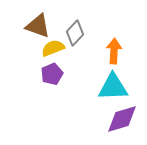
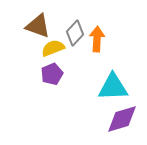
orange arrow: moved 17 px left, 12 px up
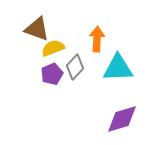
brown triangle: moved 1 px left, 3 px down
gray diamond: moved 34 px down
cyan triangle: moved 5 px right, 19 px up
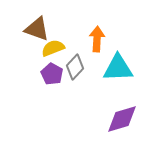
purple pentagon: rotated 20 degrees counterclockwise
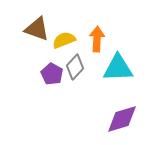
yellow semicircle: moved 11 px right, 8 px up
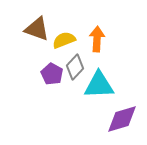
cyan triangle: moved 19 px left, 17 px down
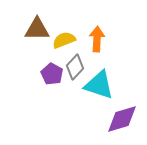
brown triangle: rotated 20 degrees counterclockwise
cyan triangle: rotated 20 degrees clockwise
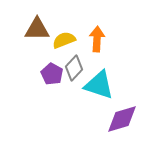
gray diamond: moved 1 px left, 1 px down
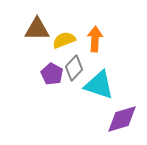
orange arrow: moved 2 px left
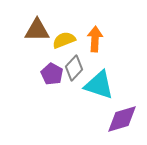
brown triangle: moved 1 px down
